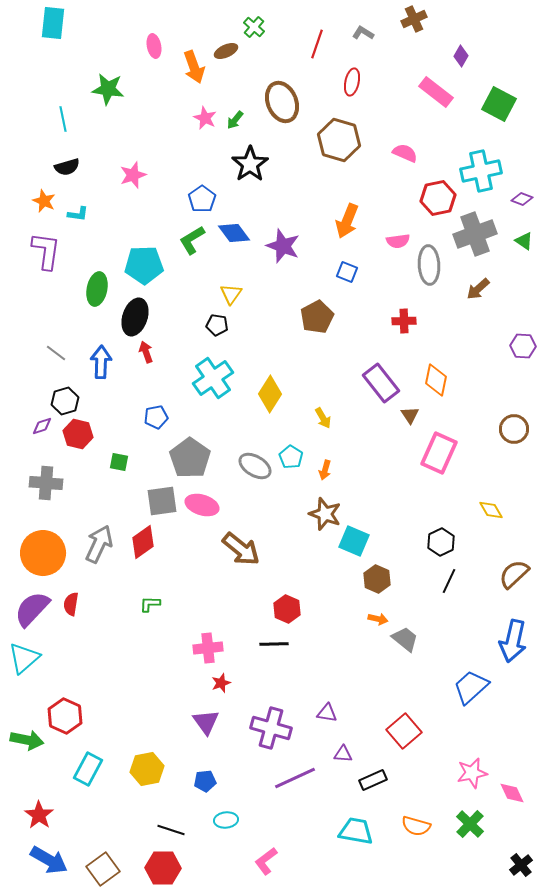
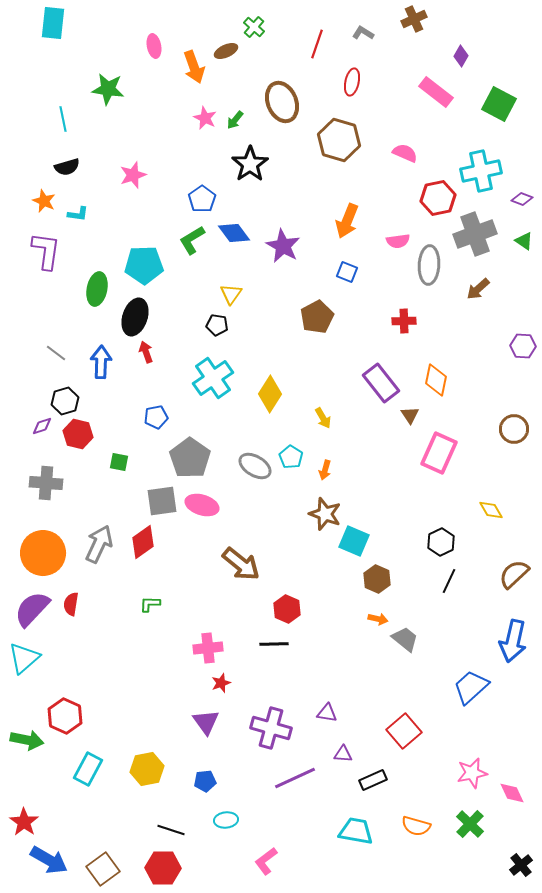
purple star at (283, 246): rotated 8 degrees clockwise
gray ellipse at (429, 265): rotated 6 degrees clockwise
brown arrow at (241, 549): moved 15 px down
red star at (39, 815): moved 15 px left, 7 px down
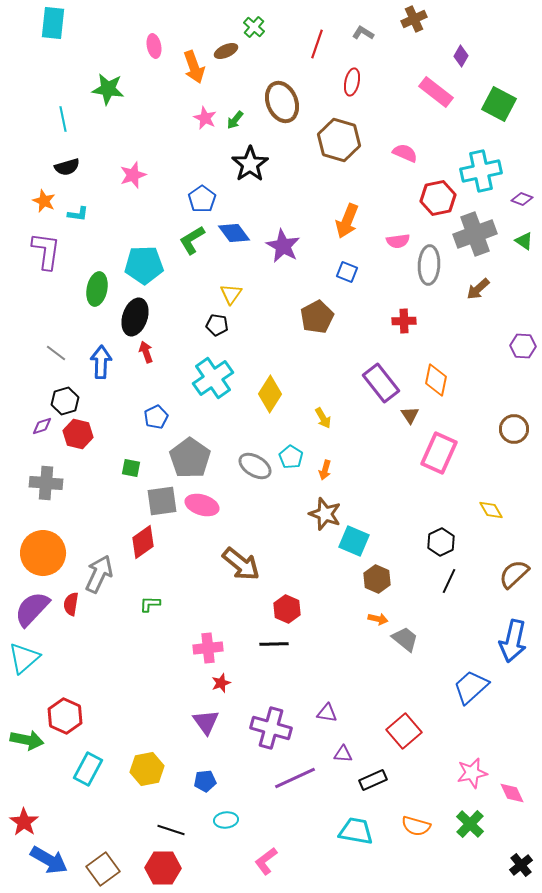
blue pentagon at (156, 417): rotated 15 degrees counterclockwise
green square at (119, 462): moved 12 px right, 6 px down
gray arrow at (99, 544): moved 30 px down
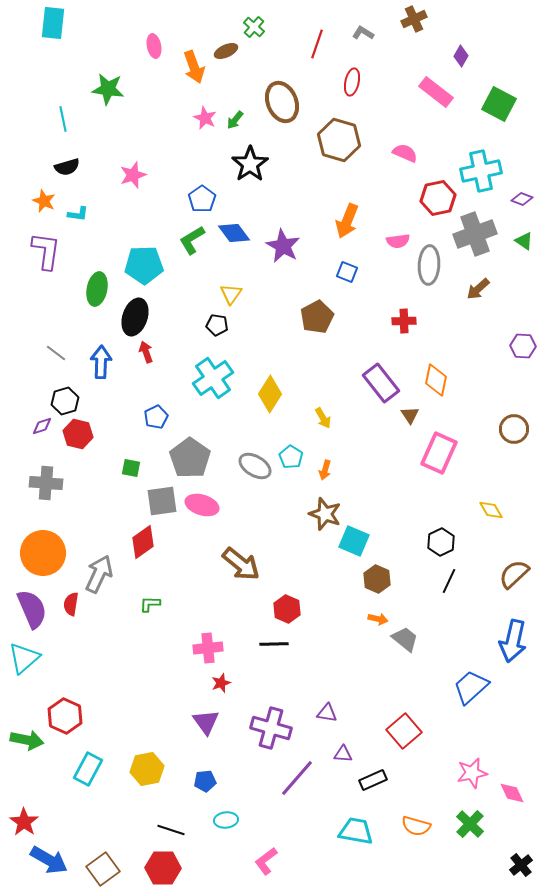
purple semicircle at (32, 609): rotated 114 degrees clockwise
purple line at (295, 778): moved 2 px right; rotated 24 degrees counterclockwise
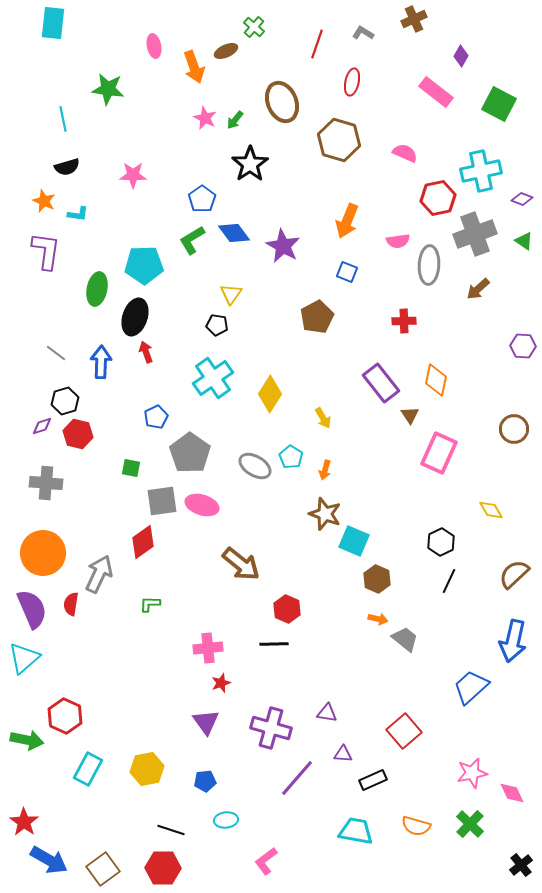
pink star at (133, 175): rotated 20 degrees clockwise
gray pentagon at (190, 458): moved 5 px up
